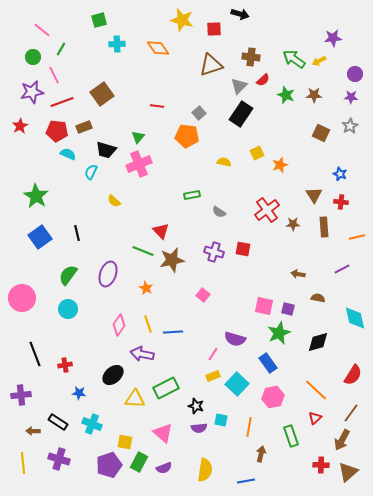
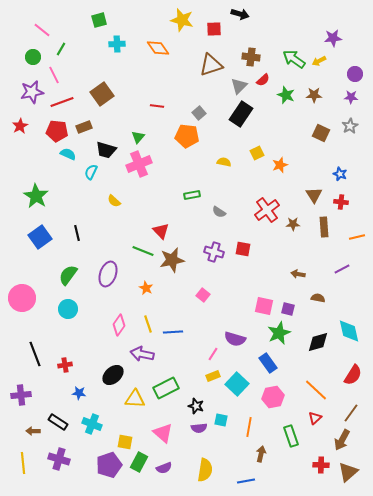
cyan diamond at (355, 318): moved 6 px left, 13 px down
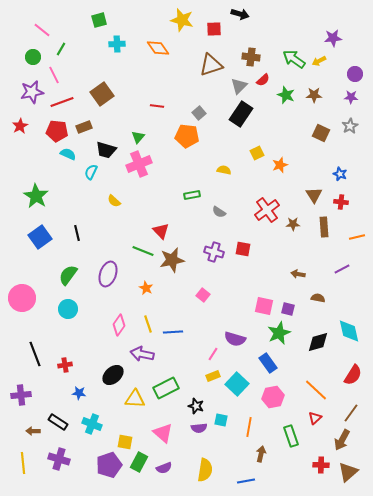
yellow semicircle at (224, 162): moved 8 px down
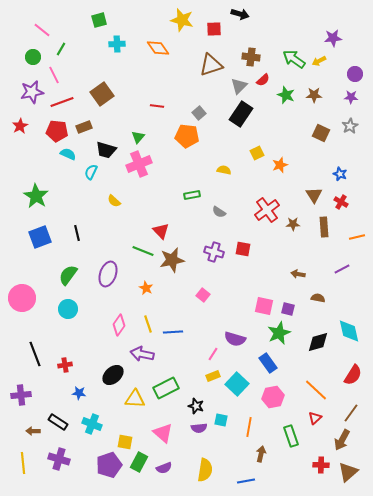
red cross at (341, 202): rotated 24 degrees clockwise
blue square at (40, 237): rotated 15 degrees clockwise
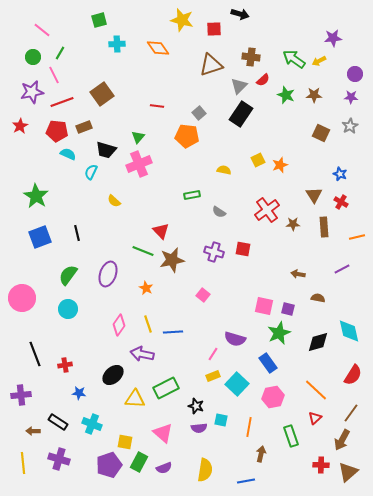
green line at (61, 49): moved 1 px left, 4 px down
yellow square at (257, 153): moved 1 px right, 7 px down
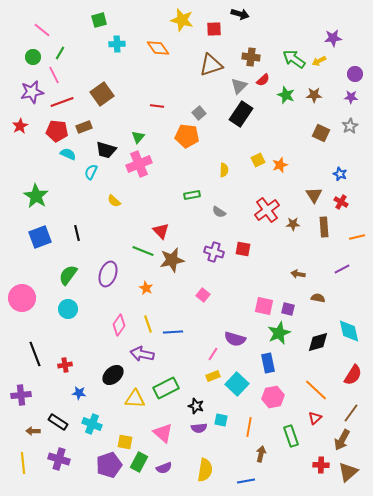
yellow semicircle at (224, 170): rotated 80 degrees clockwise
blue rectangle at (268, 363): rotated 24 degrees clockwise
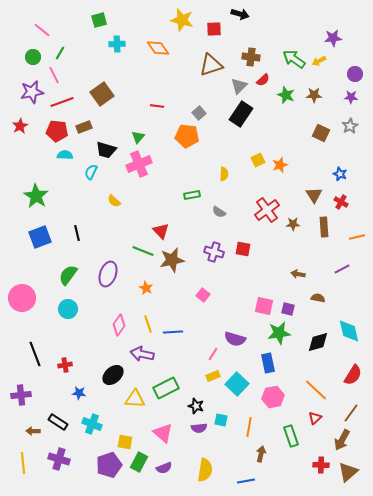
cyan semicircle at (68, 154): moved 3 px left, 1 px down; rotated 21 degrees counterclockwise
yellow semicircle at (224, 170): moved 4 px down
green star at (279, 333): rotated 15 degrees clockwise
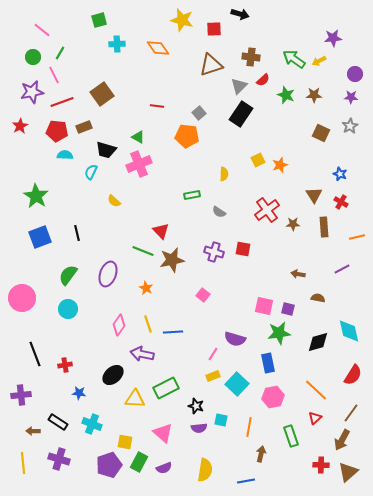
green triangle at (138, 137): rotated 40 degrees counterclockwise
